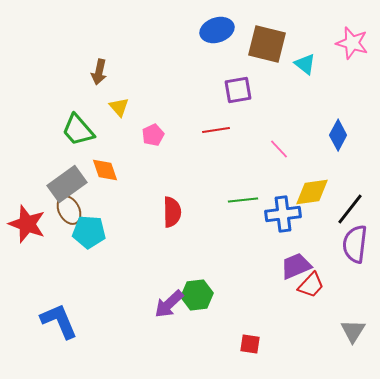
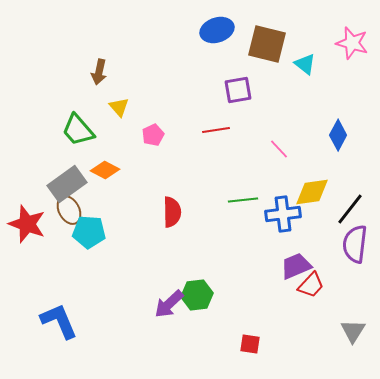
orange diamond: rotated 44 degrees counterclockwise
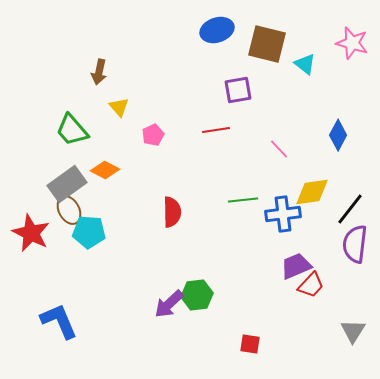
green trapezoid: moved 6 px left
red star: moved 4 px right, 9 px down; rotated 6 degrees clockwise
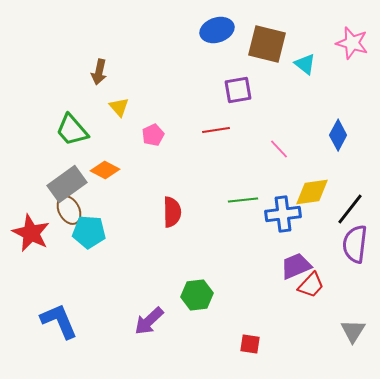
purple arrow: moved 20 px left, 17 px down
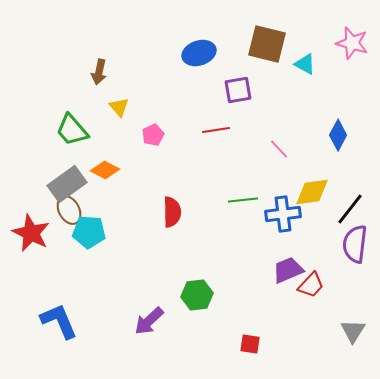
blue ellipse: moved 18 px left, 23 px down
cyan triangle: rotated 10 degrees counterclockwise
purple trapezoid: moved 8 px left, 4 px down
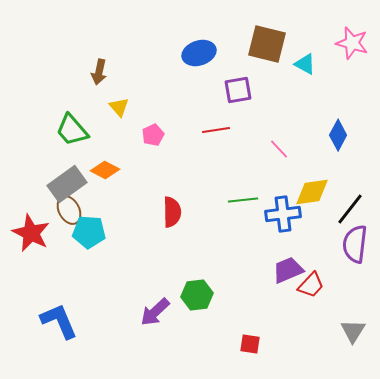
purple arrow: moved 6 px right, 9 px up
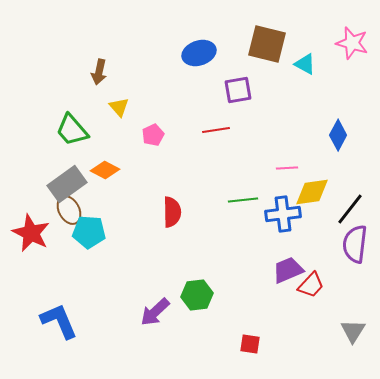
pink line: moved 8 px right, 19 px down; rotated 50 degrees counterclockwise
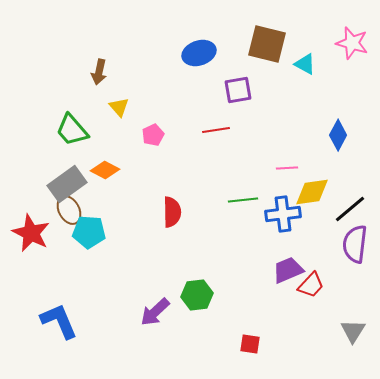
black line: rotated 12 degrees clockwise
